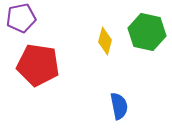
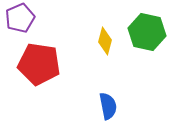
purple pentagon: moved 1 px left; rotated 12 degrees counterclockwise
red pentagon: moved 1 px right, 1 px up
blue semicircle: moved 11 px left
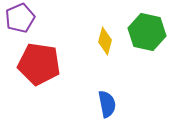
blue semicircle: moved 1 px left, 2 px up
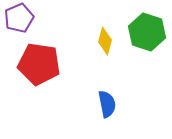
purple pentagon: moved 1 px left
green hexagon: rotated 6 degrees clockwise
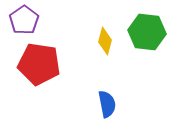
purple pentagon: moved 5 px right, 2 px down; rotated 12 degrees counterclockwise
green hexagon: rotated 12 degrees counterclockwise
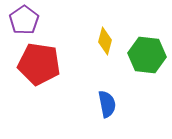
green hexagon: moved 23 px down
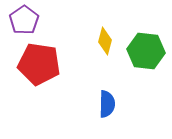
green hexagon: moved 1 px left, 4 px up
blue semicircle: rotated 12 degrees clockwise
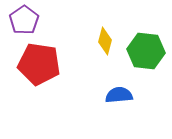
blue semicircle: moved 12 px right, 9 px up; rotated 96 degrees counterclockwise
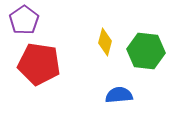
yellow diamond: moved 1 px down
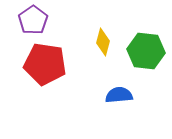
purple pentagon: moved 9 px right
yellow diamond: moved 2 px left
red pentagon: moved 6 px right
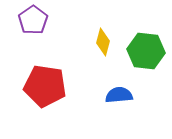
red pentagon: moved 22 px down
